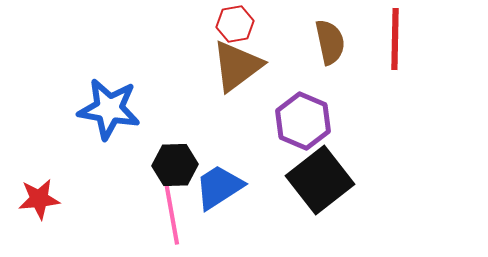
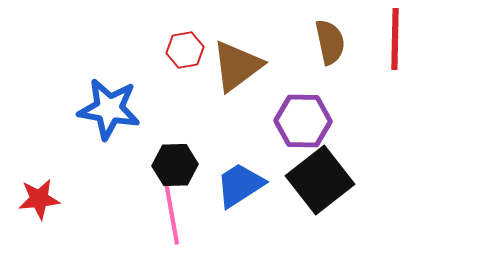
red hexagon: moved 50 px left, 26 px down
purple hexagon: rotated 22 degrees counterclockwise
blue trapezoid: moved 21 px right, 2 px up
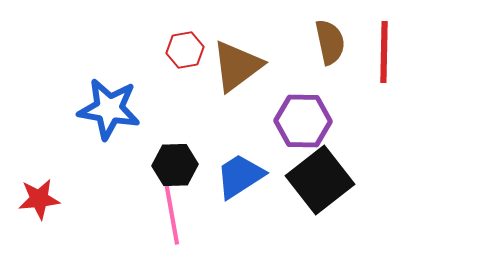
red line: moved 11 px left, 13 px down
blue trapezoid: moved 9 px up
